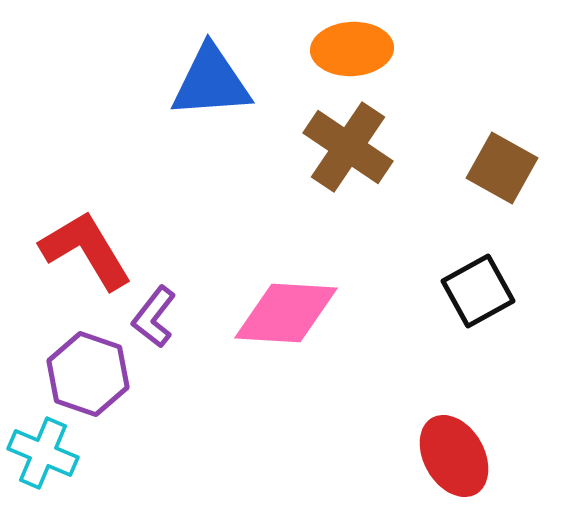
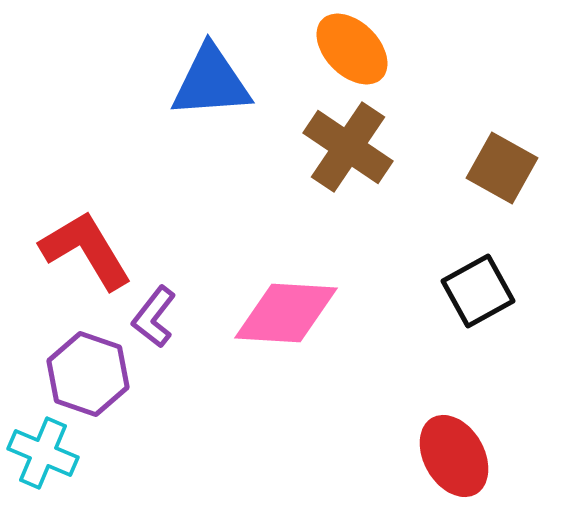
orange ellipse: rotated 48 degrees clockwise
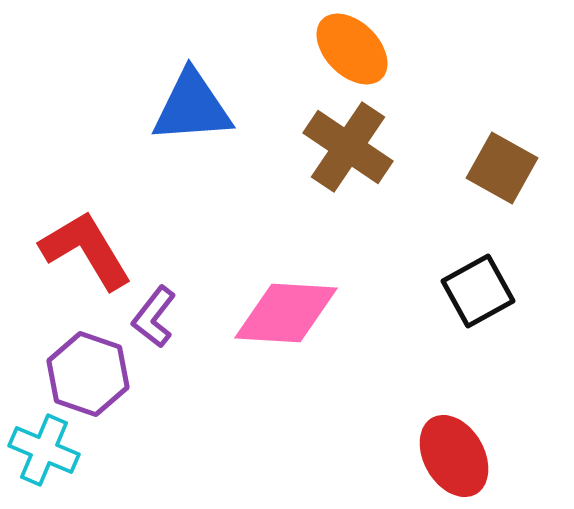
blue triangle: moved 19 px left, 25 px down
cyan cross: moved 1 px right, 3 px up
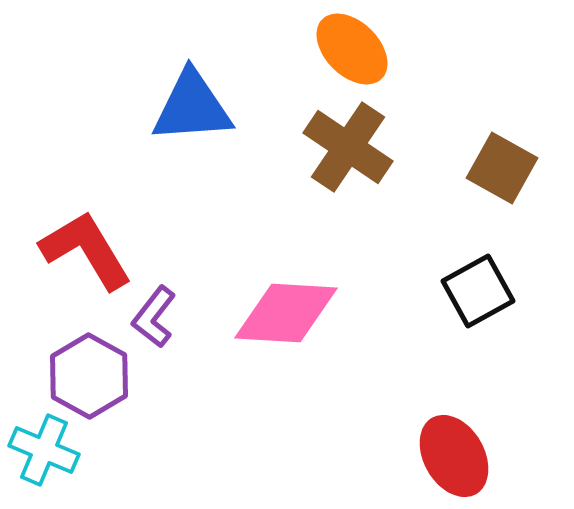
purple hexagon: moved 1 px right, 2 px down; rotated 10 degrees clockwise
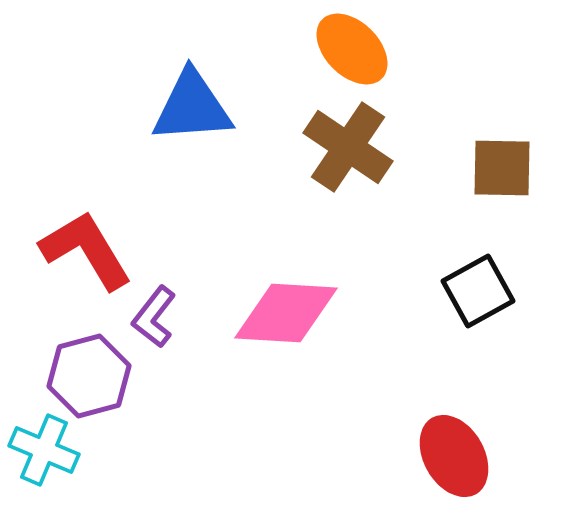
brown square: rotated 28 degrees counterclockwise
purple hexagon: rotated 16 degrees clockwise
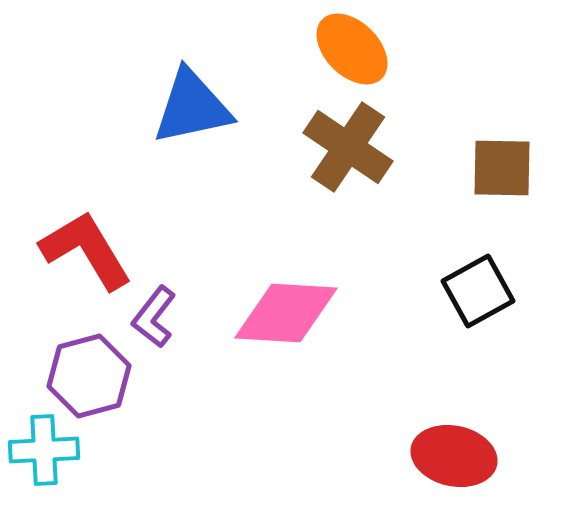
blue triangle: rotated 8 degrees counterclockwise
cyan cross: rotated 26 degrees counterclockwise
red ellipse: rotated 48 degrees counterclockwise
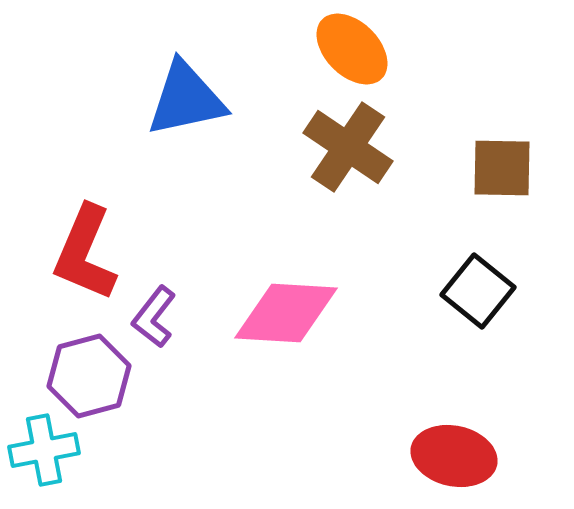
blue triangle: moved 6 px left, 8 px up
red L-shape: moved 1 px left, 3 px down; rotated 126 degrees counterclockwise
black square: rotated 22 degrees counterclockwise
cyan cross: rotated 8 degrees counterclockwise
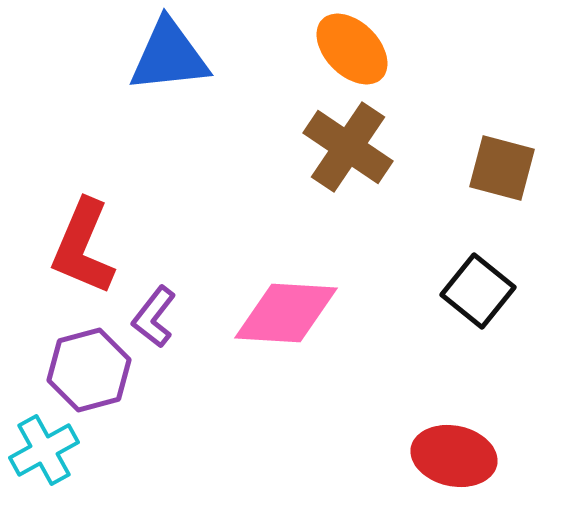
blue triangle: moved 17 px left, 43 px up; rotated 6 degrees clockwise
brown square: rotated 14 degrees clockwise
red L-shape: moved 2 px left, 6 px up
purple hexagon: moved 6 px up
cyan cross: rotated 18 degrees counterclockwise
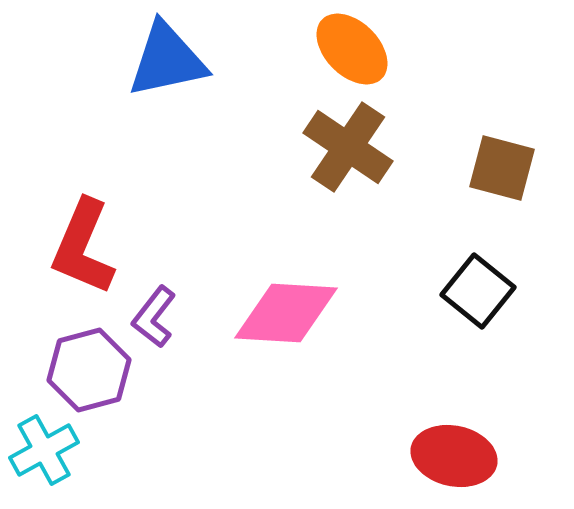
blue triangle: moved 2 px left, 4 px down; rotated 6 degrees counterclockwise
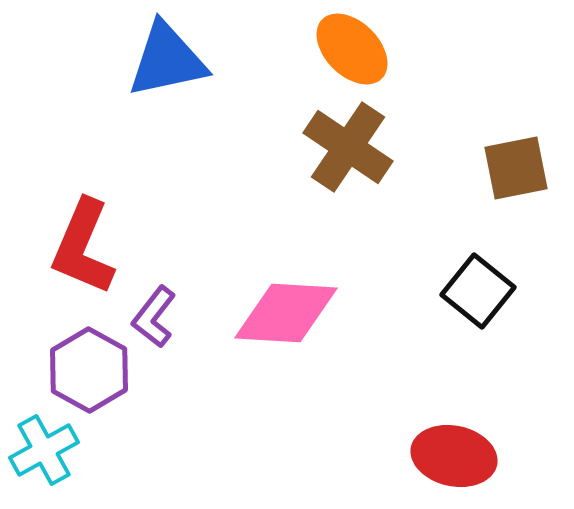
brown square: moved 14 px right; rotated 26 degrees counterclockwise
purple hexagon: rotated 16 degrees counterclockwise
